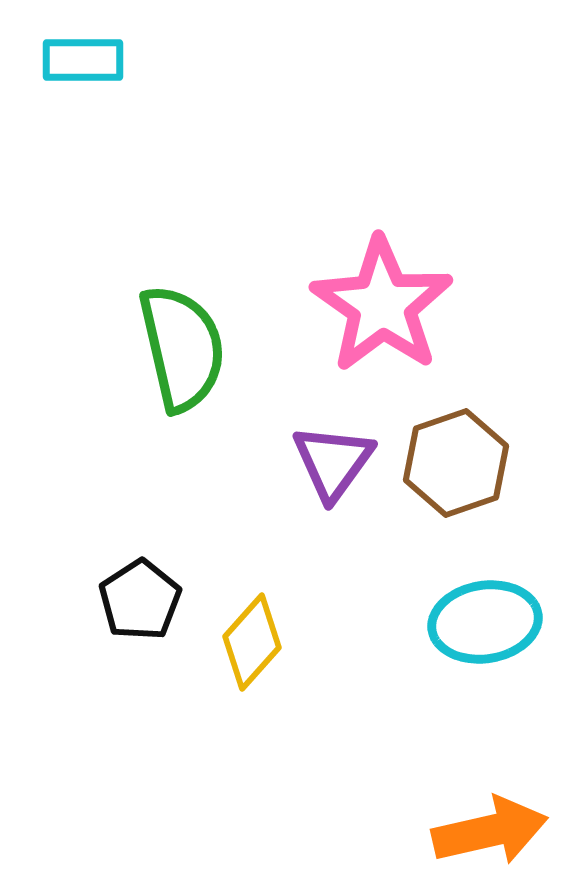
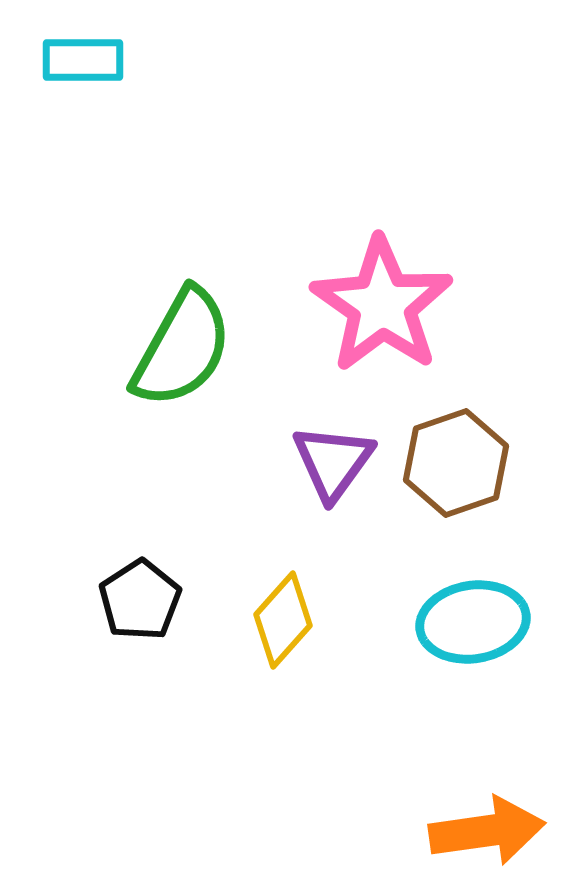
green semicircle: rotated 42 degrees clockwise
cyan ellipse: moved 12 px left
yellow diamond: moved 31 px right, 22 px up
orange arrow: moved 3 px left; rotated 5 degrees clockwise
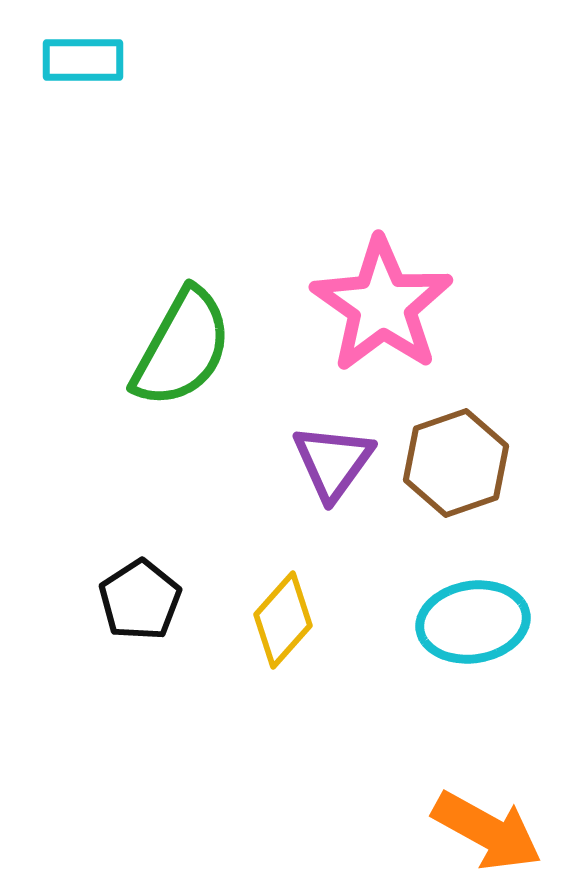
orange arrow: rotated 37 degrees clockwise
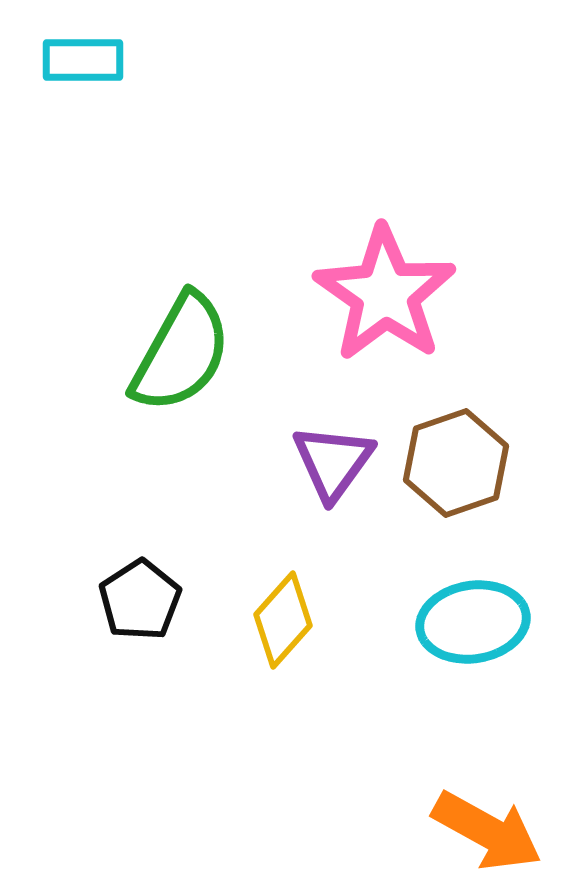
pink star: moved 3 px right, 11 px up
green semicircle: moved 1 px left, 5 px down
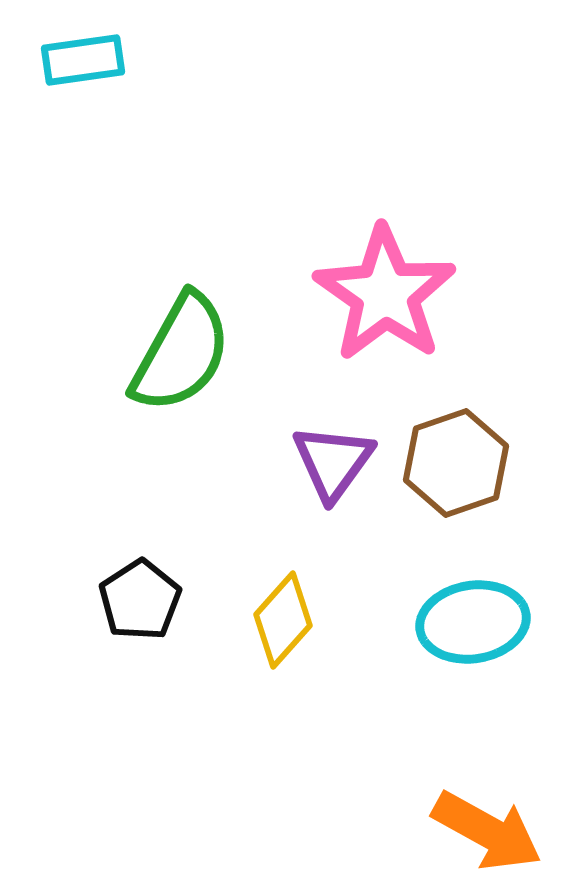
cyan rectangle: rotated 8 degrees counterclockwise
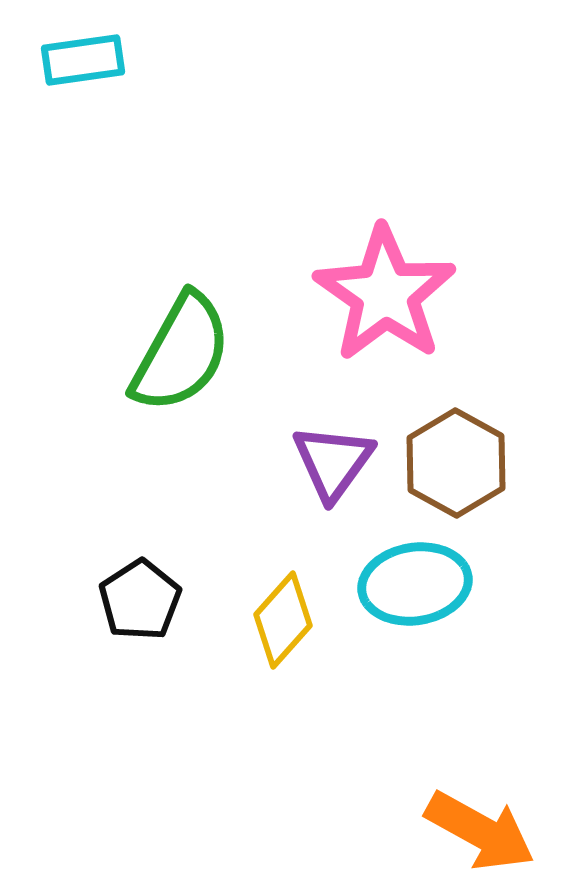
brown hexagon: rotated 12 degrees counterclockwise
cyan ellipse: moved 58 px left, 38 px up
orange arrow: moved 7 px left
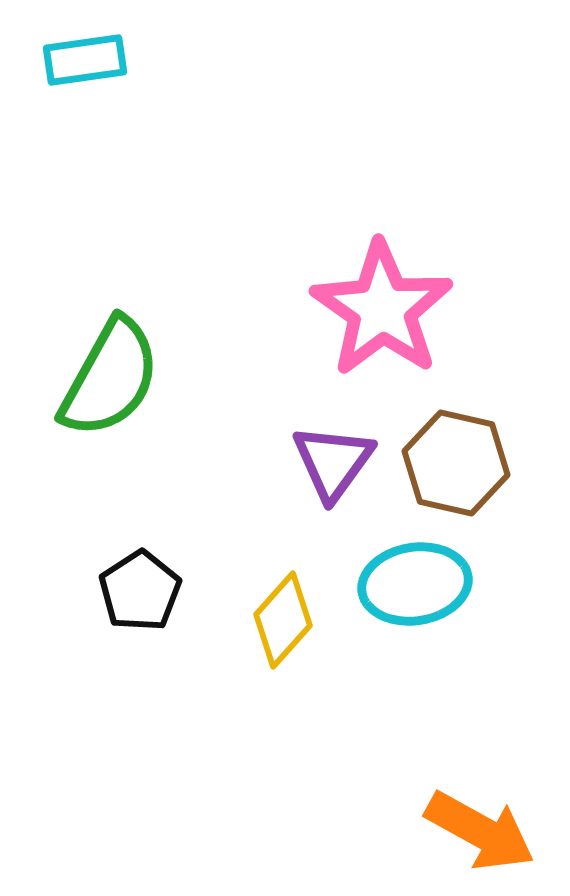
cyan rectangle: moved 2 px right
pink star: moved 3 px left, 15 px down
green semicircle: moved 71 px left, 25 px down
brown hexagon: rotated 16 degrees counterclockwise
black pentagon: moved 9 px up
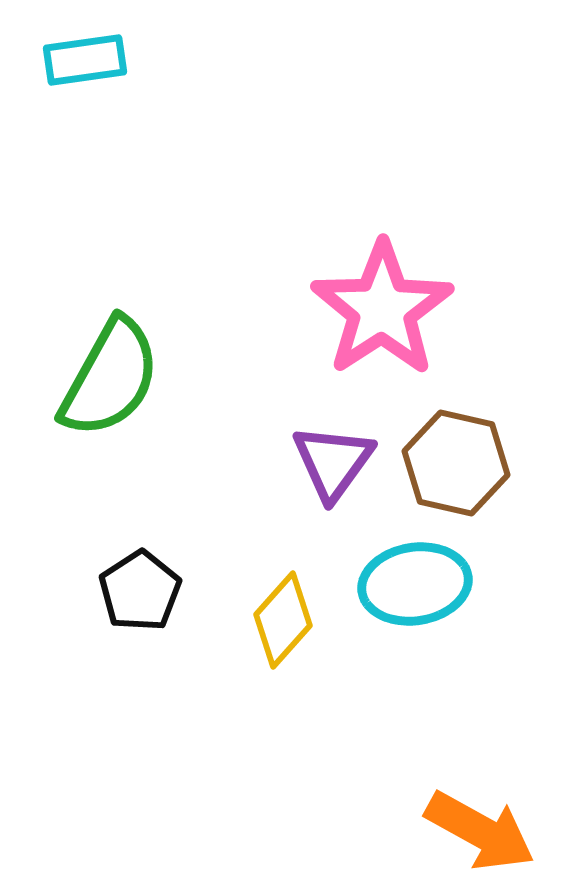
pink star: rotated 4 degrees clockwise
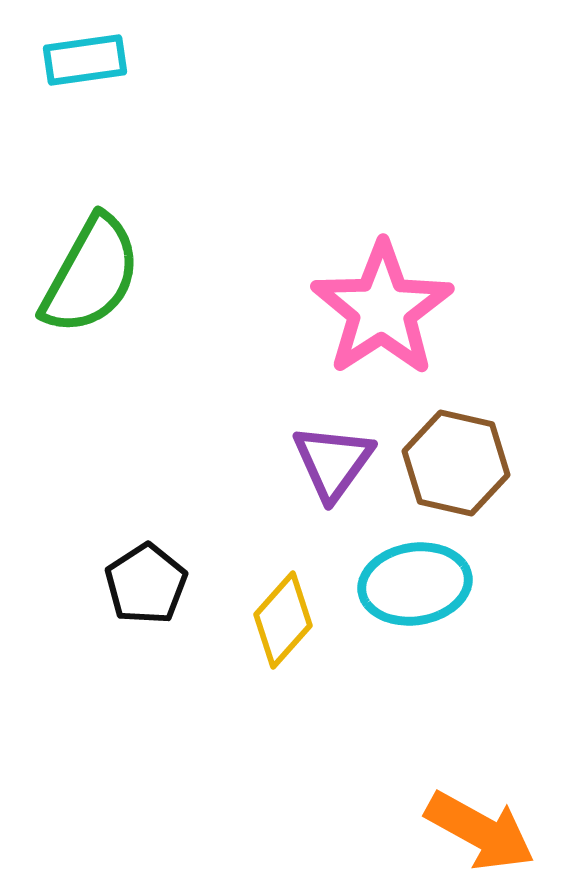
green semicircle: moved 19 px left, 103 px up
black pentagon: moved 6 px right, 7 px up
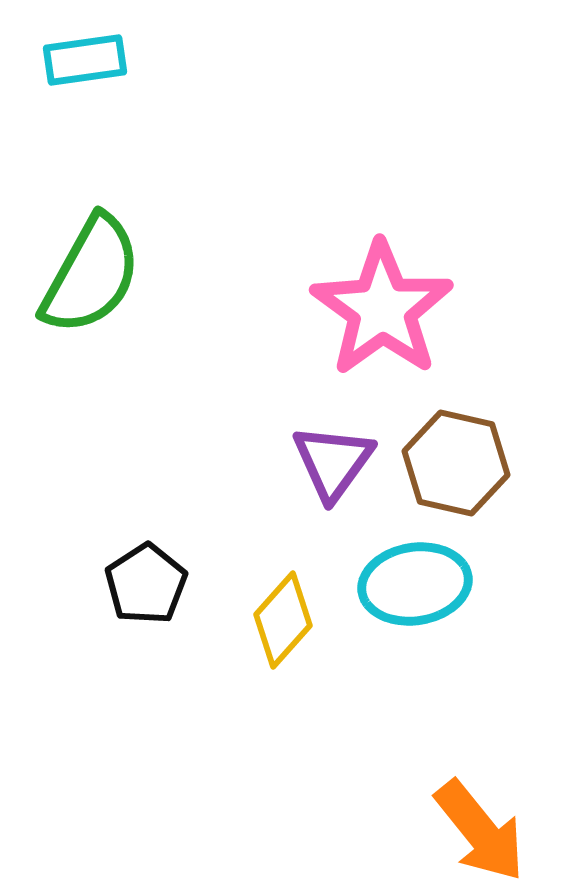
pink star: rotated 3 degrees counterclockwise
orange arrow: rotated 22 degrees clockwise
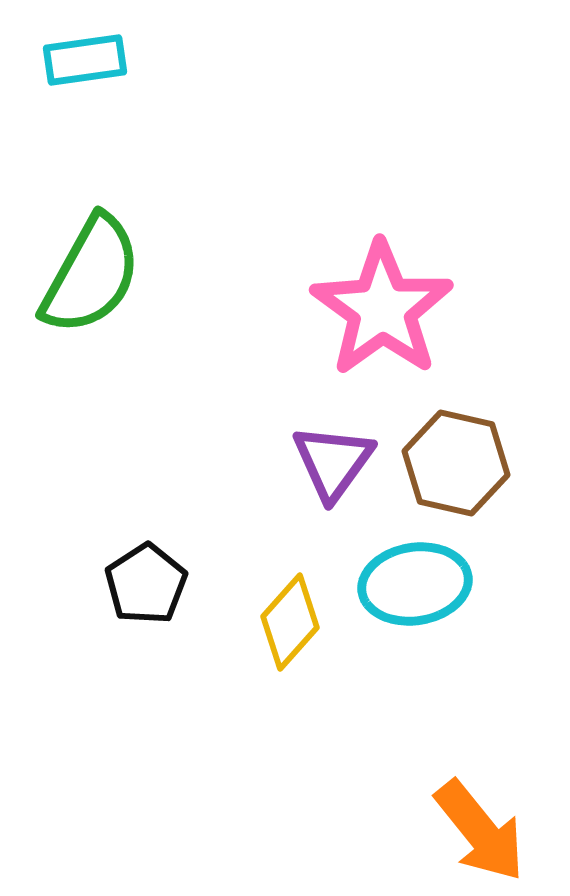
yellow diamond: moved 7 px right, 2 px down
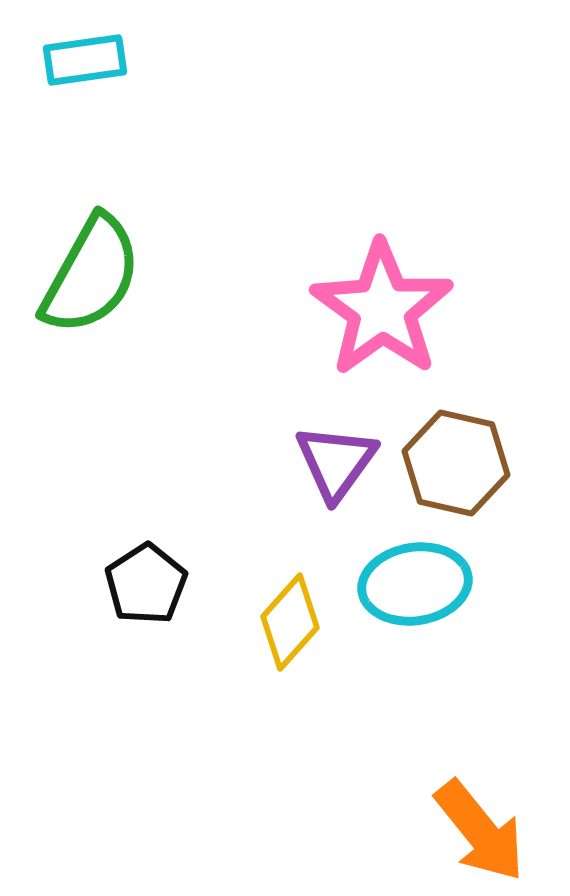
purple triangle: moved 3 px right
